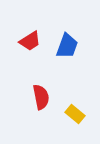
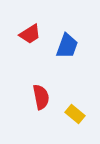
red trapezoid: moved 7 px up
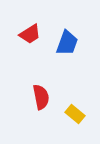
blue trapezoid: moved 3 px up
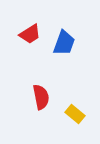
blue trapezoid: moved 3 px left
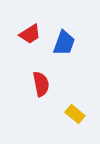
red semicircle: moved 13 px up
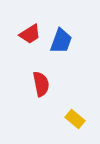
blue trapezoid: moved 3 px left, 2 px up
yellow rectangle: moved 5 px down
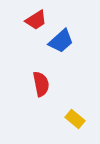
red trapezoid: moved 6 px right, 14 px up
blue trapezoid: rotated 28 degrees clockwise
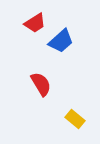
red trapezoid: moved 1 px left, 3 px down
red semicircle: rotated 20 degrees counterclockwise
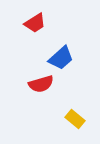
blue trapezoid: moved 17 px down
red semicircle: rotated 105 degrees clockwise
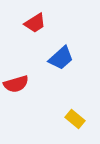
red semicircle: moved 25 px left
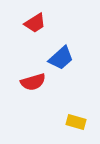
red semicircle: moved 17 px right, 2 px up
yellow rectangle: moved 1 px right, 3 px down; rotated 24 degrees counterclockwise
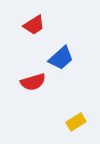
red trapezoid: moved 1 px left, 2 px down
yellow rectangle: rotated 48 degrees counterclockwise
